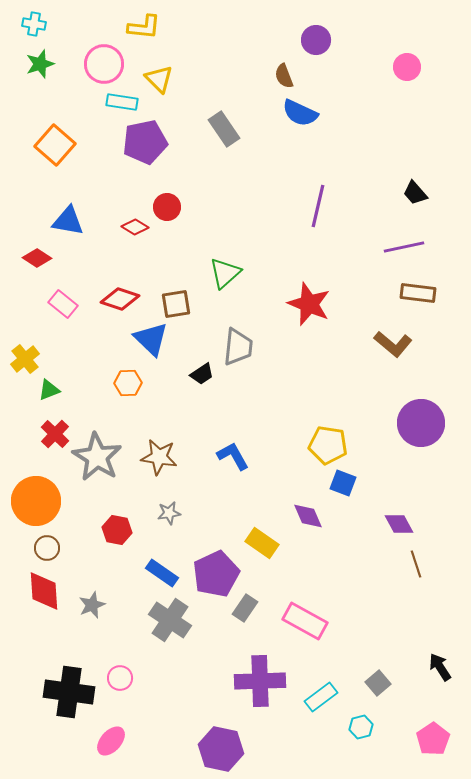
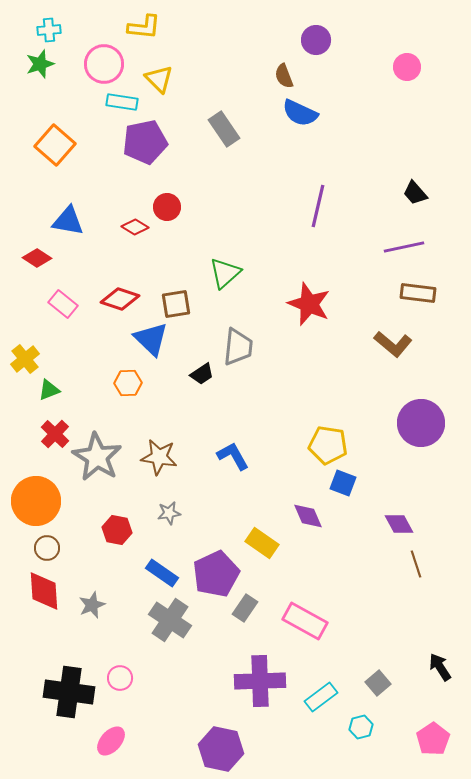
cyan cross at (34, 24): moved 15 px right, 6 px down; rotated 15 degrees counterclockwise
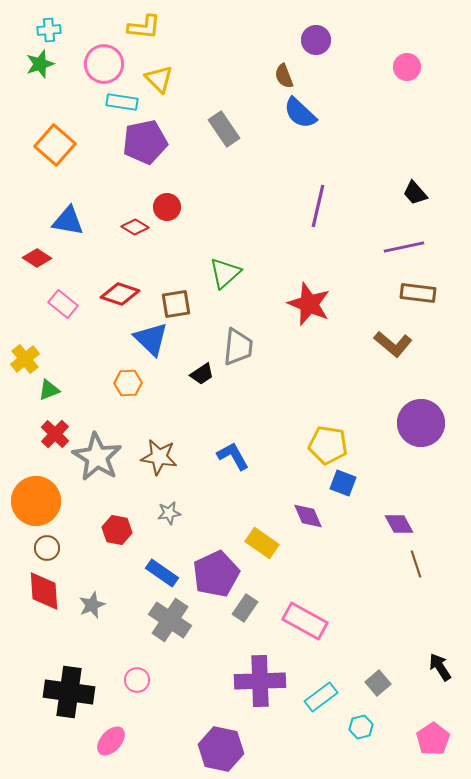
blue semicircle at (300, 113): rotated 18 degrees clockwise
red diamond at (120, 299): moved 5 px up
pink circle at (120, 678): moved 17 px right, 2 px down
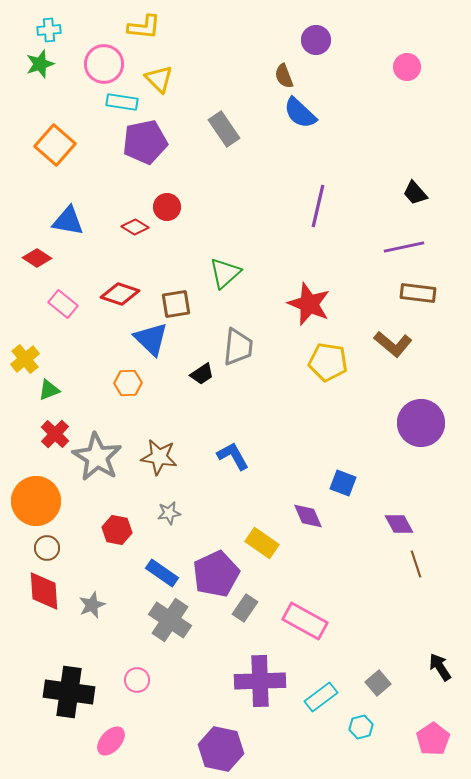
yellow pentagon at (328, 445): moved 83 px up
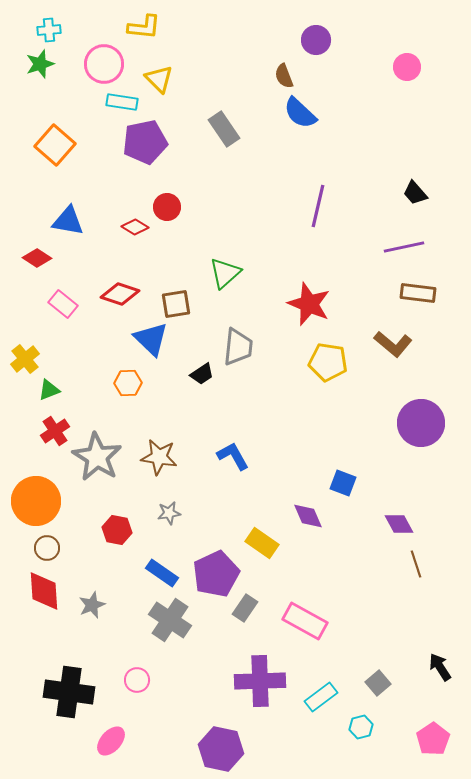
red cross at (55, 434): moved 3 px up; rotated 12 degrees clockwise
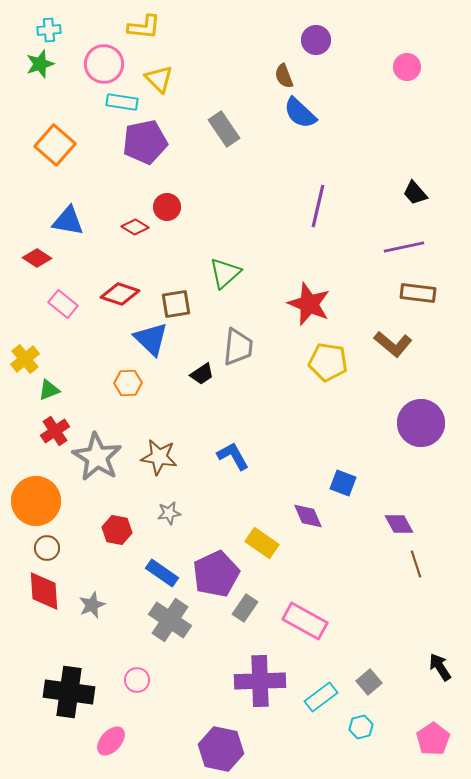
gray square at (378, 683): moved 9 px left, 1 px up
